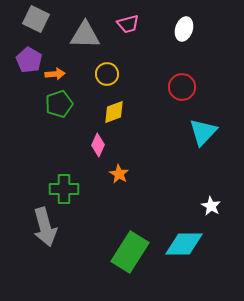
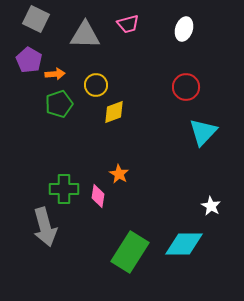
yellow circle: moved 11 px left, 11 px down
red circle: moved 4 px right
pink diamond: moved 51 px down; rotated 15 degrees counterclockwise
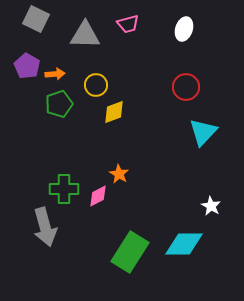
purple pentagon: moved 2 px left, 6 px down
pink diamond: rotated 55 degrees clockwise
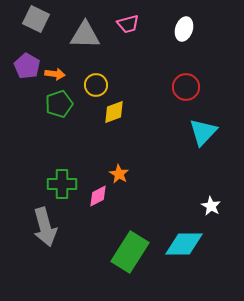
orange arrow: rotated 12 degrees clockwise
green cross: moved 2 px left, 5 px up
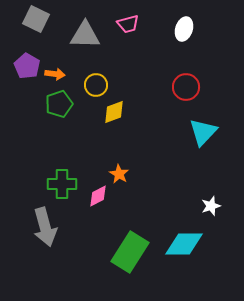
white star: rotated 24 degrees clockwise
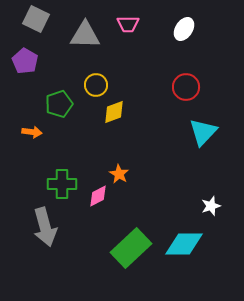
pink trapezoid: rotated 15 degrees clockwise
white ellipse: rotated 15 degrees clockwise
purple pentagon: moved 2 px left, 5 px up
orange arrow: moved 23 px left, 58 px down
green rectangle: moved 1 px right, 4 px up; rotated 15 degrees clockwise
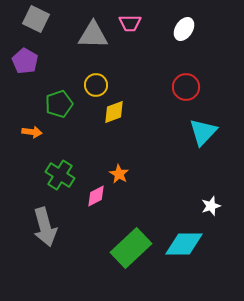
pink trapezoid: moved 2 px right, 1 px up
gray triangle: moved 8 px right
green cross: moved 2 px left, 9 px up; rotated 32 degrees clockwise
pink diamond: moved 2 px left
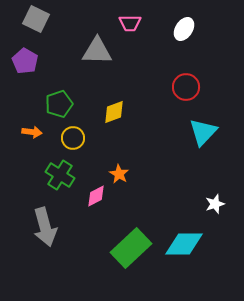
gray triangle: moved 4 px right, 16 px down
yellow circle: moved 23 px left, 53 px down
white star: moved 4 px right, 2 px up
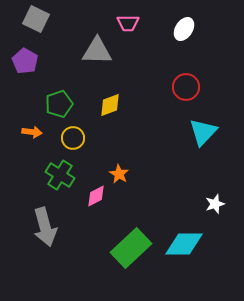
pink trapezoid: moved 2 px left
yellow diamond: moved 4 px left, 7 px up
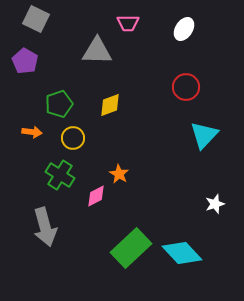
cyan triangle: moved 1 px right, 3 px down
cyan diamond: moved 2 px left, 9 px down; rotated 48 degrees clockwise
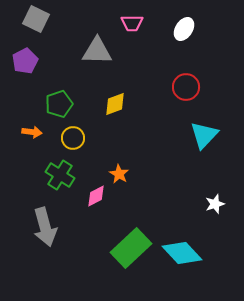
pink trapezoid: moved 4 px right
purple pentagon: rotated 15 degrees clockwise
yellow diamond: moved 5 px right, 1 px up
